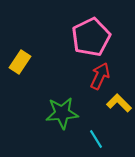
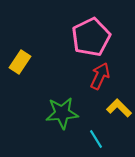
yellow L-shape: moved 5 px down
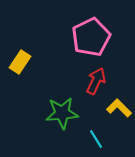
red arrow: moved 4 px left, 5 px down
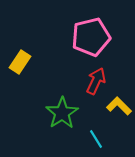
pink pentagon: rotated 12 degrees clockwise
yellow L-shape: moved 2 px up
green star: rotated 28 degrees counterclockwise
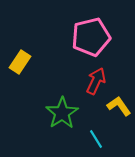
yellow L-shape: rotated 10 degrees clockwise
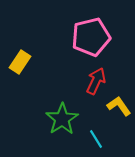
green star: moved 6 px down
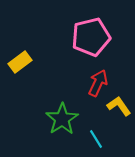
yellow rectangle: rotated 20 degrees clockwise
red arrow: moved 2 px right, 2 px down
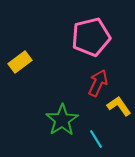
green star: moved 1 px down
